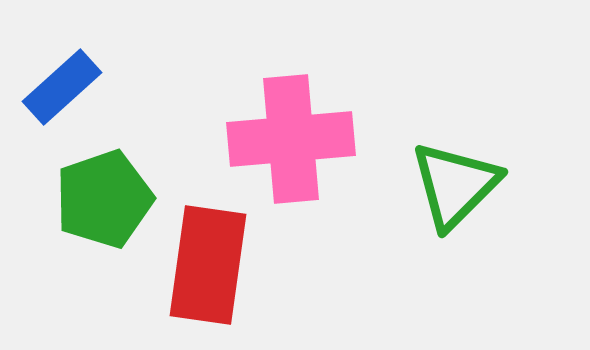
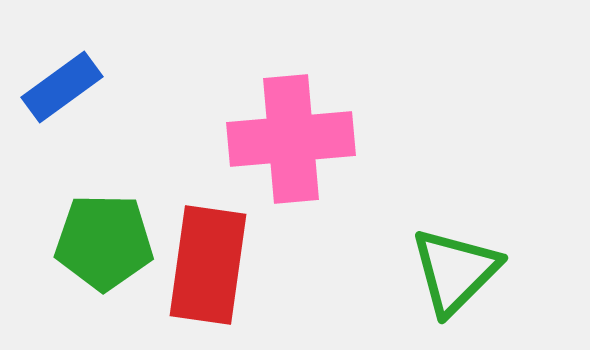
blue rectangle: rotated 6 degrees clockwise
green triangle: moved 86 px down
green pentagon: moved 43 px down; rotated 20 degrees clockwise
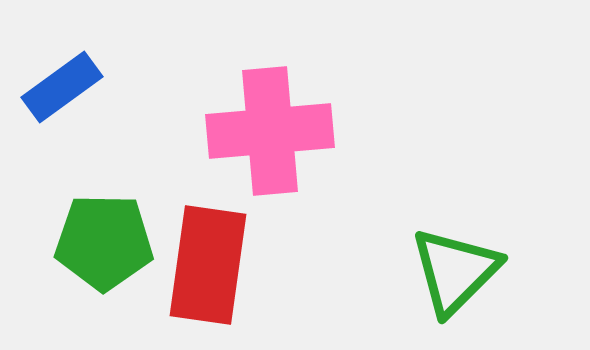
pink cross: moved 21 px left, 8 px up
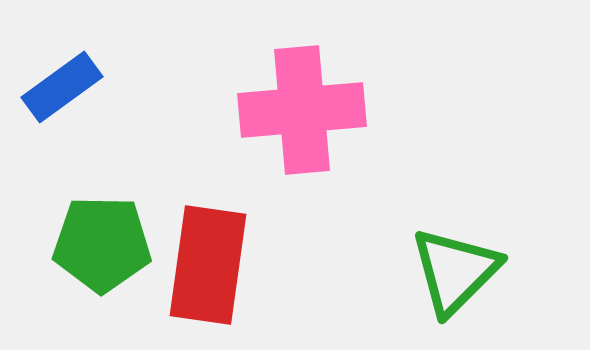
pink cross: moved 32 px right, 21 px up
green pentagon: moved 2 px left, 2 px down
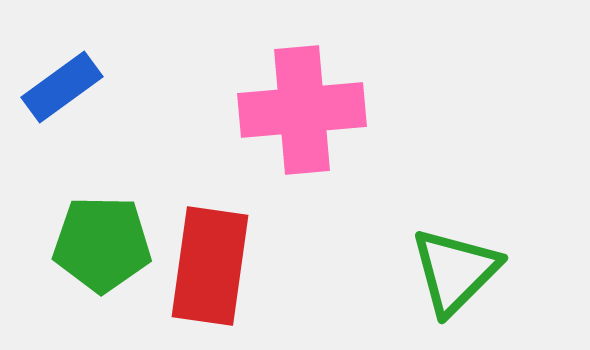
red rectangle: moved 2 px right, 1 px down
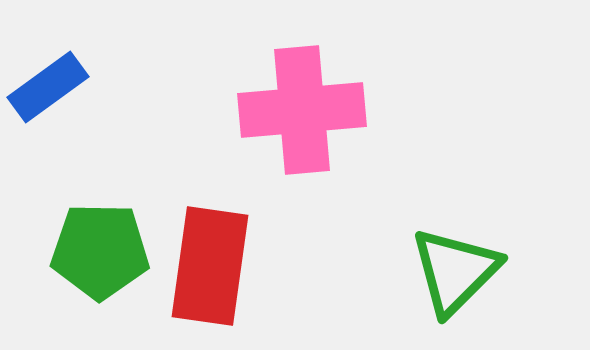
blue rectangle: moved 14 px left
green pentagon: moved 2 px left, 7 px down
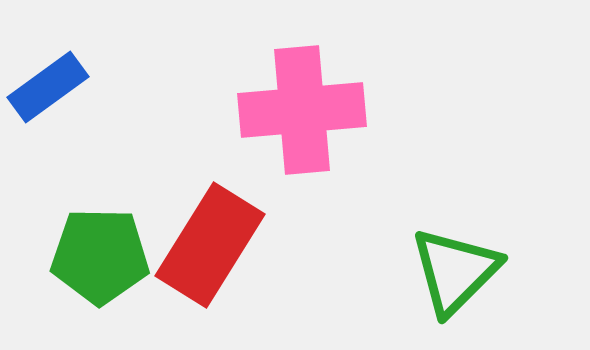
green pentagon: moved 5 px down
red rectangle: moved 21 px up; rotated 24 degrees clockwise
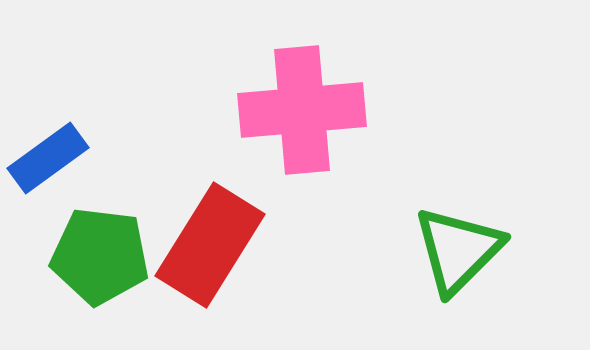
blue rectangle: moved 71 px down
green pentagon: rotated 6 degrees clockwise
green triangle: moved 3 px right, 21 px up
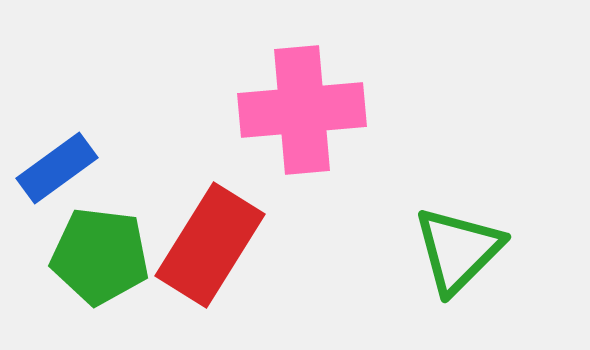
blue rectangle: moved 9 px right, 10 px down
